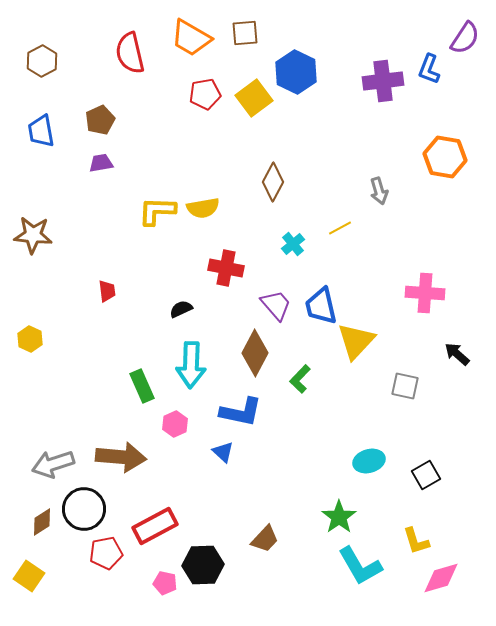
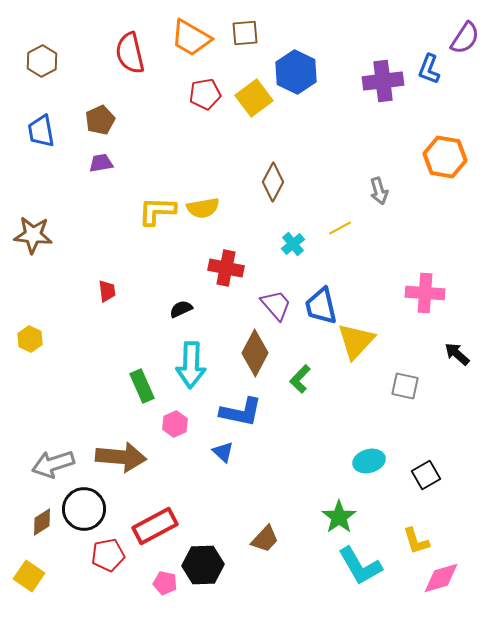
red pentagon at (106, 553): moved 2 px right, 2 px down
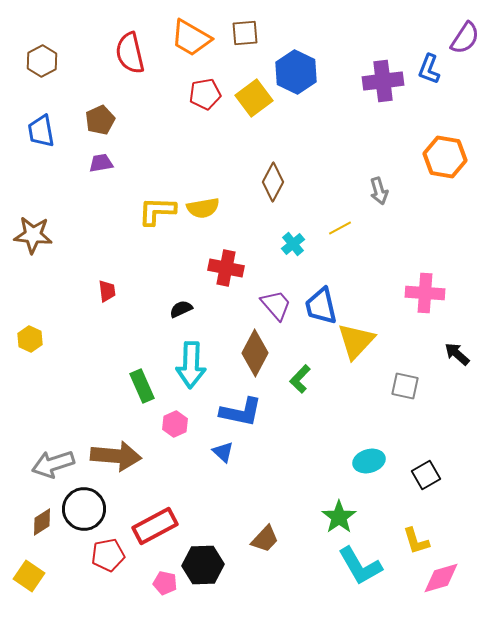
brown arrow at (121, 457): moved 5 px left, 1 px up
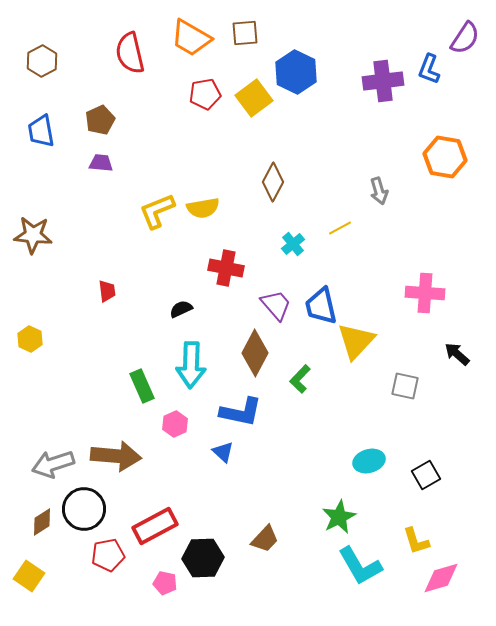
purple trapezoid at (101, 163): rotated 15 degrees clockwise
yellow L-shape at (157, 211): rotated 24 degrees counterclockwise
green star at (339, 517): rotated 8 degrees clockwise
black hexagon at (203, 565): moved 7 px up
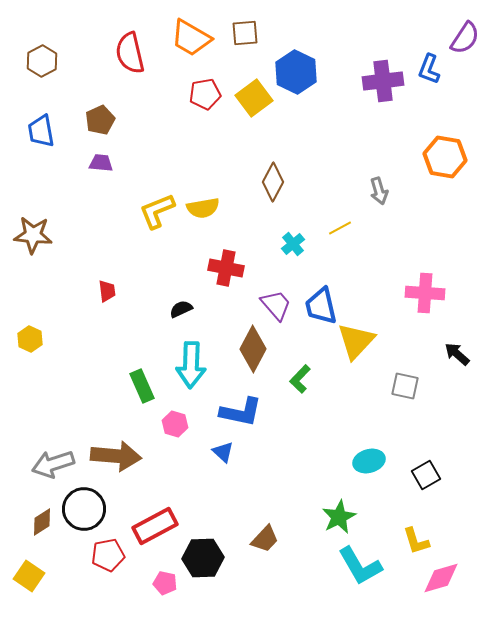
brown diamond at (255, 353): moved 2 px left, 4 px up
pink hexagon at (175, 424): rotated 20 degrees counterclockwise
